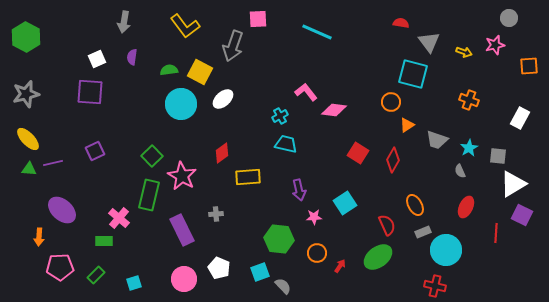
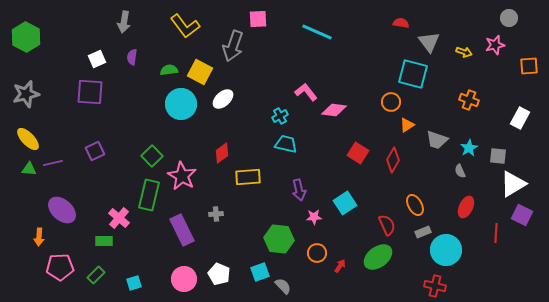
white pentagon at (219, 268): moved 6 px down
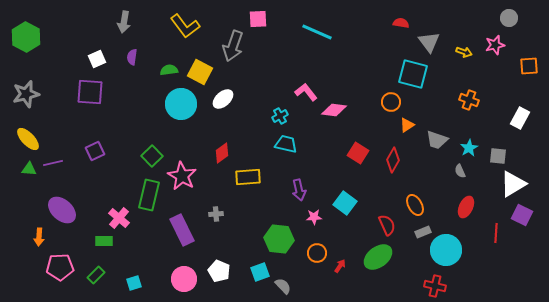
cyan square at (345, 203): rotated 20 degrees counterclockwise
white pentagon at (219, 274): moved 3 px up
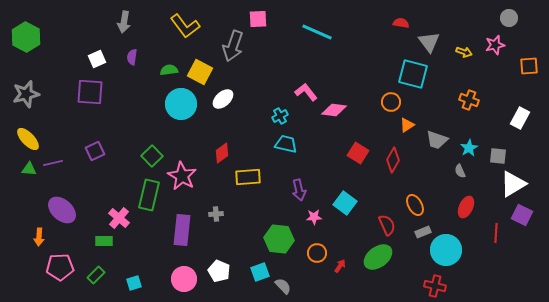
purple rectangle at (182, 230): rotated 32 degrees clockwise
